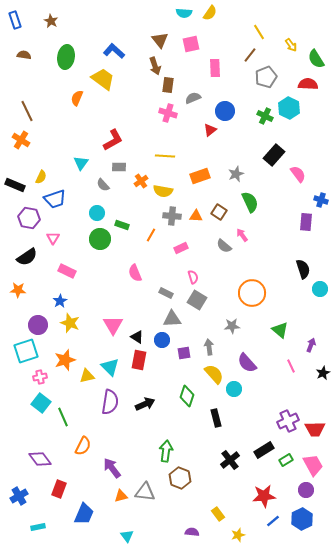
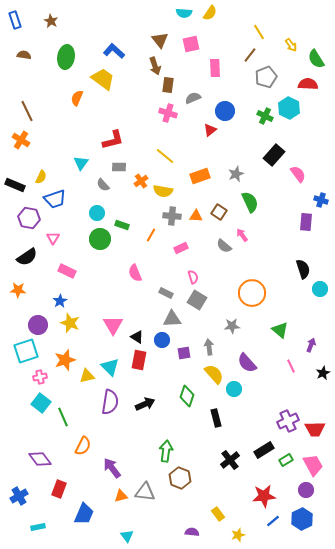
red L-shape at (113, 140): rotated 15 degrees clockwise
yellow line at (165, 156): rotated 36 degrees clockwise
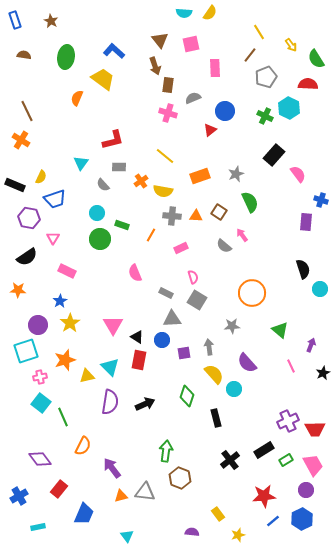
yellow star at (70, 323): rotated 18 degrees clockwise
red rectangle at (59, 489): rotated 18 degrees clockwise
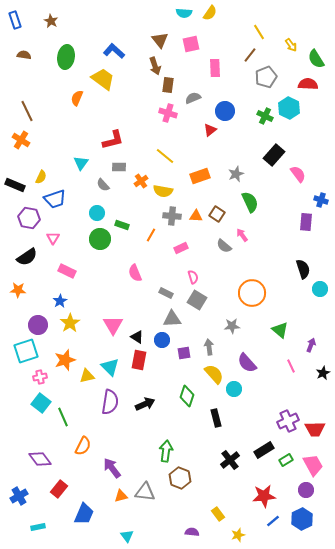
brown square at (219, 212): moved 2 px left, 2 px down
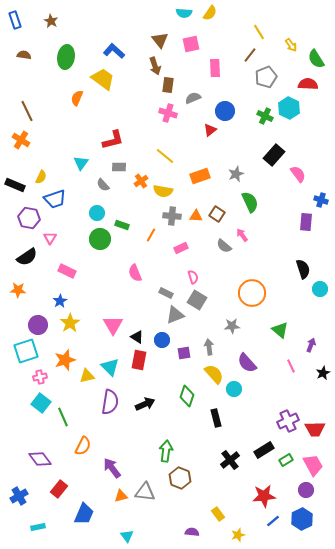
pink triangle at (53, 238): moved 3 px left
gray triangle at (172, 319): moved 3 px right, 4 px up; rotated 18 degrees counterclockwise
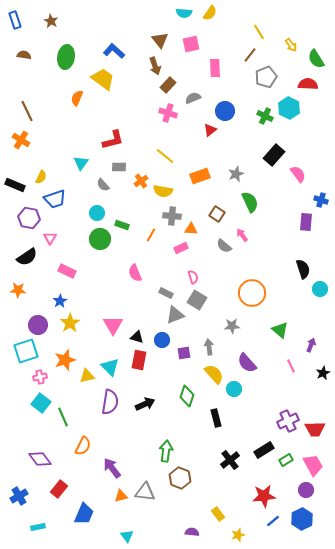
brown rectangle at (168, 85): rotated 35 degrees clockwise
orange triangle at (196, 216): moved 5 px left, 13 px down
black triangle at (137, 337): rotated 16 degrees counterclockwise
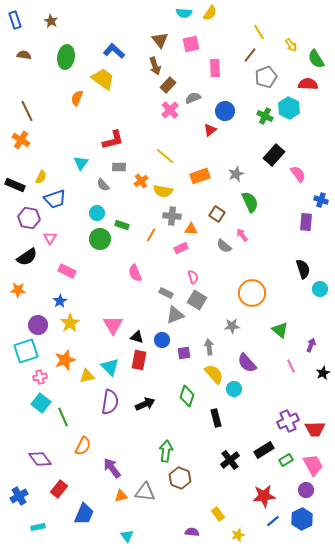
pink cross at (168, 113): moved 2 px right, 3 px up; rotated 30 degrees clockwise
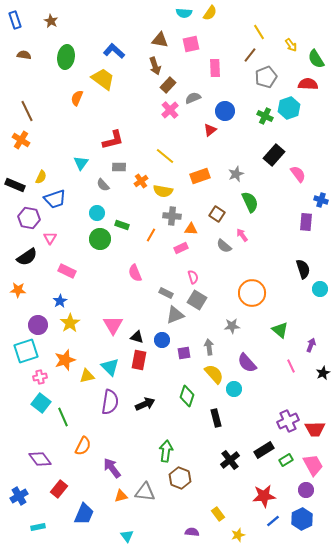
brown triangle at (160, 40): rotated 42 degrees counterclockwise
cyan hexagon at (289, 108): rotated 15 degrees clockwise
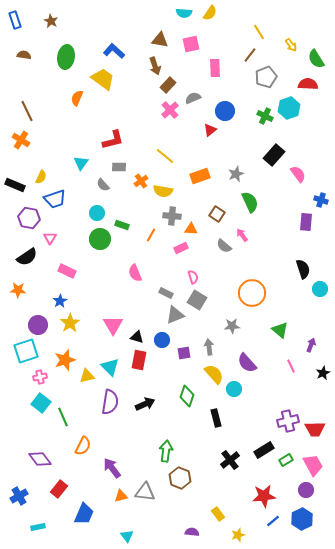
purple cross at (288, 421): rotated 10 degrees clockwise
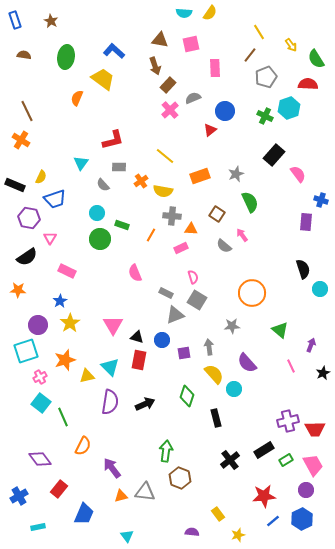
pink cross at (40, 377): rotated 16 degrees counterclockwise
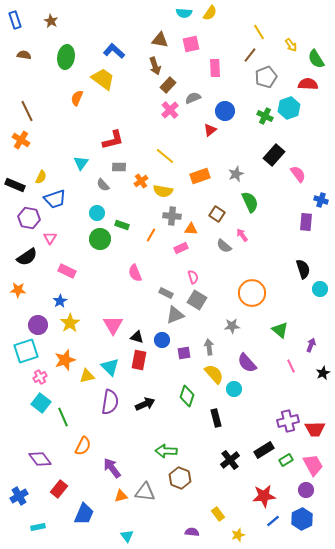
green arrow at (166, 451): rotated 95 degrees counterclockwise
